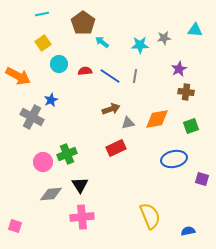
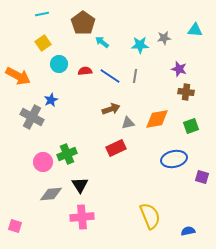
purple star: rotated 28 degrees counterclockwise
purple square: moved 2 px up
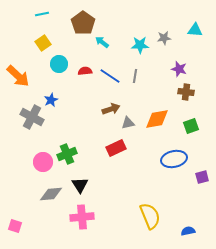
orange arrow: rotated 15 degrees clockwise
purple square: rotated 32 degrees counterclockwise
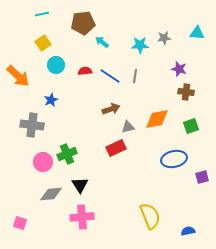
brown pentagon: rotated 30 degrees clockwise
cyan triangle: moved 2 px right, 3 px down
cyan circle: moved 3 px left, 1 px down
gray cross: moved 8 px down; rotated 20 degrees counterclockwise
gray triangle: moved 4 px down
pink square: moved 5 px right, 3 px up
